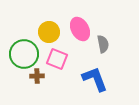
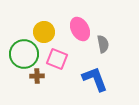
yellow circle: moved 5 px left
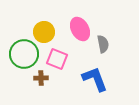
brown cross: moved 4 px right, 2 px down
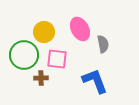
green circle: moved 1 px down
pink square: rotated 15 degrees counterclockwise
blue L-shape: moved 2 px down
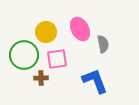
yellow circle: moved 2 px right
pink square: rotated 15 degrees counterclockwise
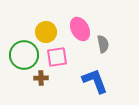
pink square: moved 2 px up
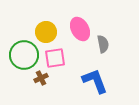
pink square: moved 2 px left, 1 px down
brown cross: rotated 24 degrees counterclockwise
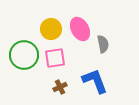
yellow circle: moved 5 px right, 3 px up
brown cross: moved 19 px right, 9 px down
